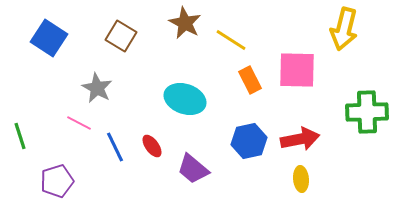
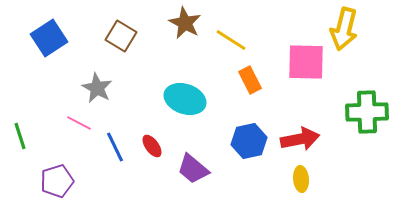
blue square: rotated 24 degrees clockwise
pink square: moved 9 px right, 8 px up
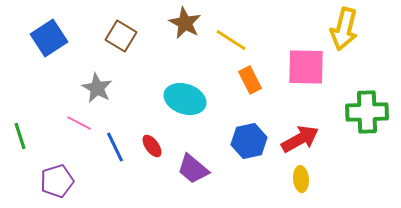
pink square: moved 5 px down
red arrow: rotated 18 degrees counterclockwise
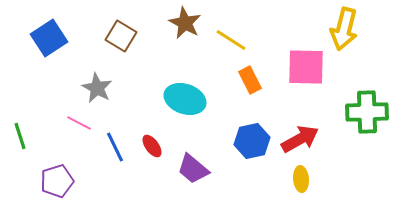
blue hexagon: moved 3 px right
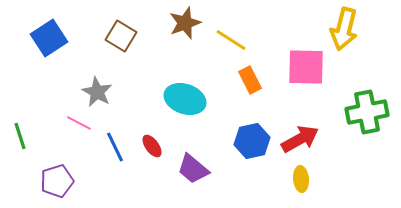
brown star: rotated 24 degrees clockwise
gray star: moved 4 px down
green cross: rotated 9 degrees counterclockwise
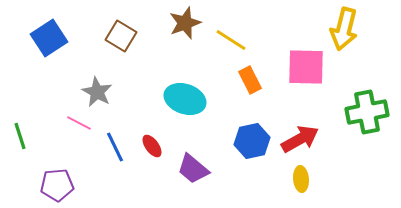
purple pentagon: moved 4 px down; rotated 12 degrees clockwise
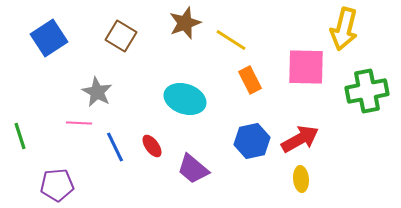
green cross: moved 21 px up
pink line: rotated 25 degrees counterclockwise
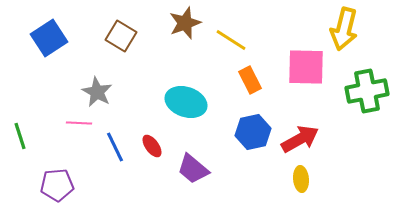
cyan ellipse: moved 1 px right, 3 px down
blue hexagon: moved 1 px right, 9 px up
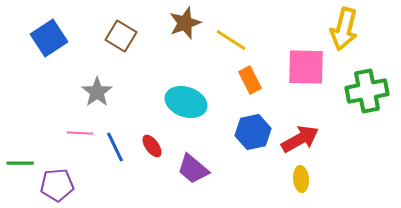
gray star: rotated 8 degrees clockwise
pink line: moved 1 px right, 10 px down
green line: moved 27 px down; rotated 72 degrees counterclockwise
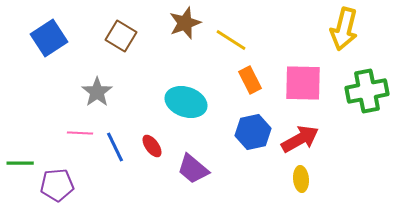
pink square: moved 3 px left, 16 px down
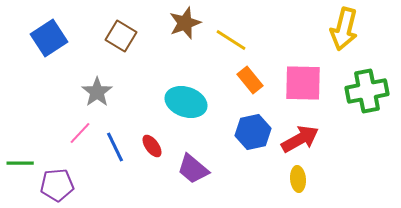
orange rectangle: rotated 12 degrees counterclockwise
pink line: rotated 50 degrees counterclockwise
yellow ellipse: moved 3 px left
